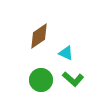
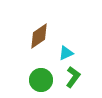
cyan triangle: rotated 49 degrees counterclockwise
green L-shape: moved 2 px up; rotated 95 degrees counterclockwise
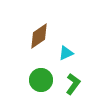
green L-shape: moved 7 px down
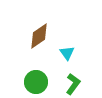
cyan triangle: moved 1 px right; rotated 42 degrees counterclockwise
green circle: moved 5 px left, 2 px down
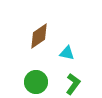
cyan triangle: rotated 42 degrees counterclockwise
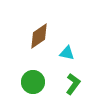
green circle: moved 3 px left
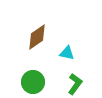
brown diamond: moved 2 px left, 1 px down
green L-shape: moved 2 px right
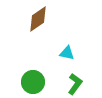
brown diamond: moved 1 px right, 18 px up
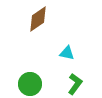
green circle: moved 3 px left, 2 px down
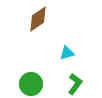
cyan triangle: rotated 28 degrees counterclockwise
green circle: moved 1 px right
